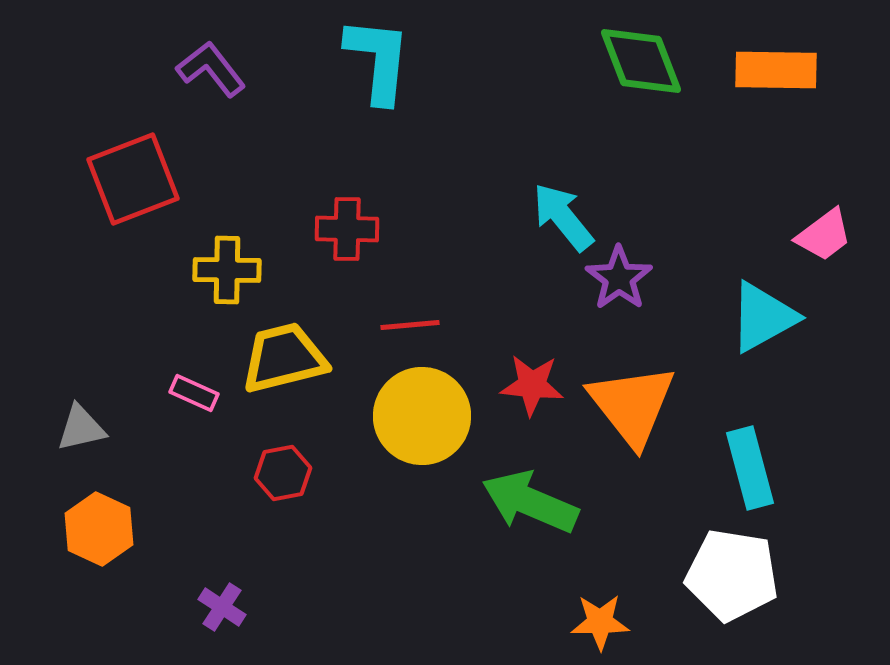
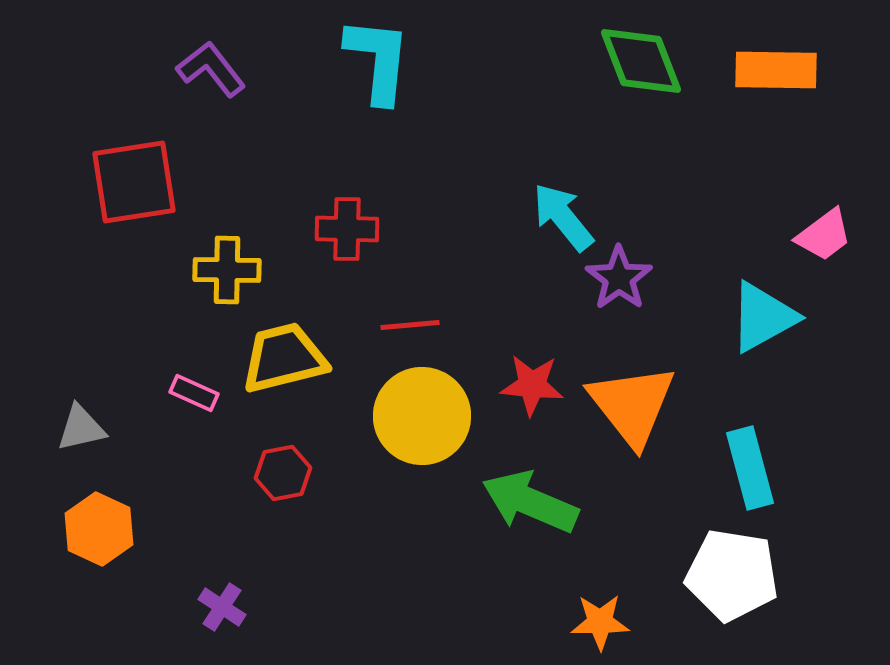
red square: moved 1 px right, 3 px down; rotated 12 degrees clockwise
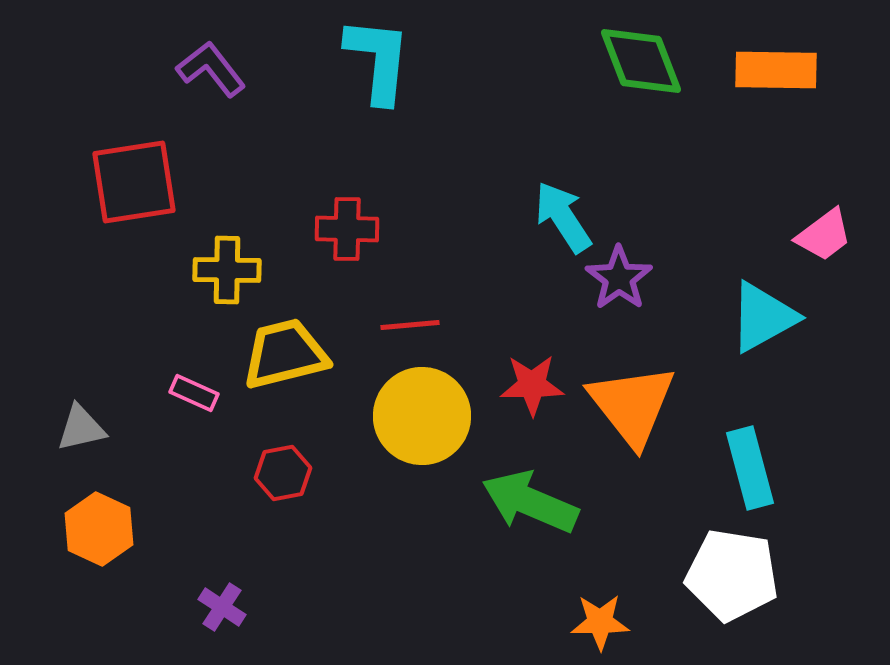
cyan arrow: rotated 6 degrees clockwise
yellow trapezoid: moved 1 px right, 4 px up
red star: rotated 6 degrees counterclockwise
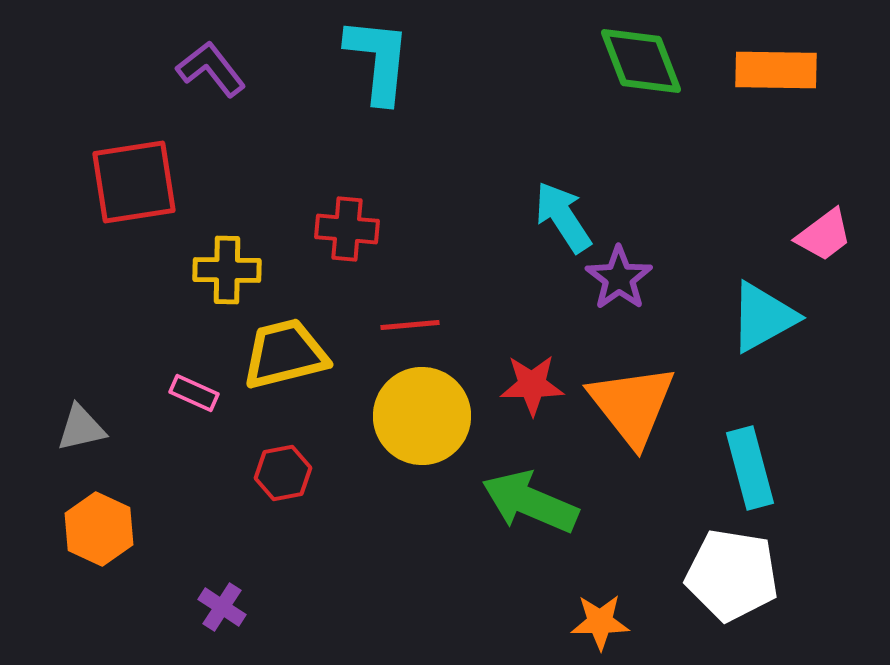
red cross: rotated 4 degrees clockwise
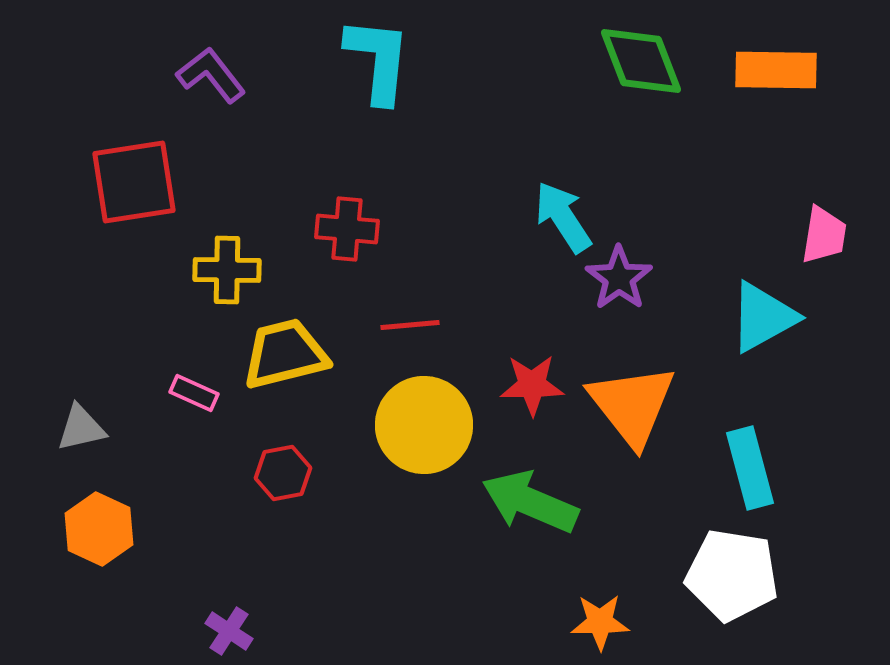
purple L-shape: moved 6 px down
pink trapezoid: rotated 44 degrees counterclockwise
yellow circle: moved 2 px right, 9 px down
purple cross: moved 7 px right, 24 px down
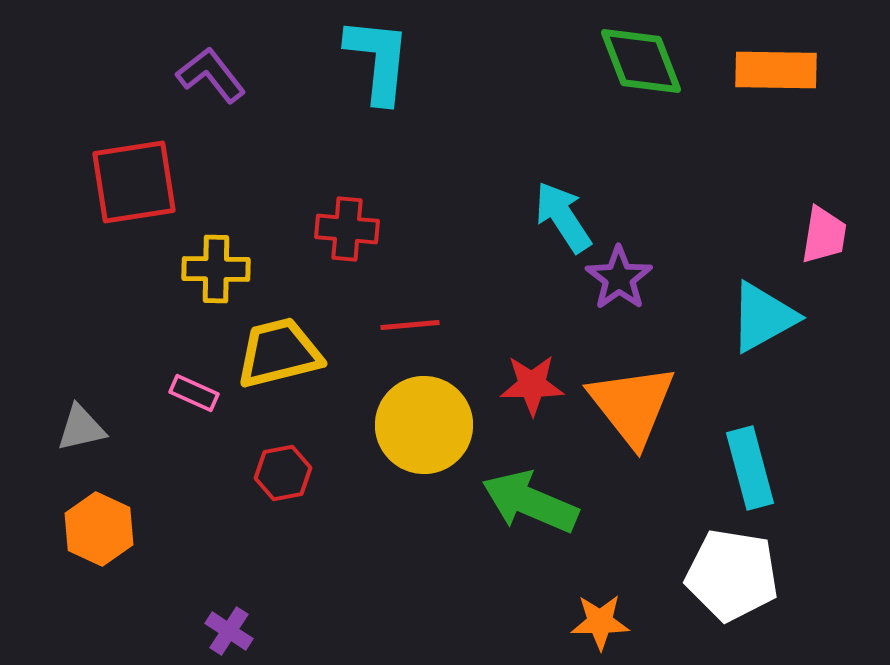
yellow cross: moved 11 px left, 1 px up
yellow trapezoid: moved 6 px left, 1 px up
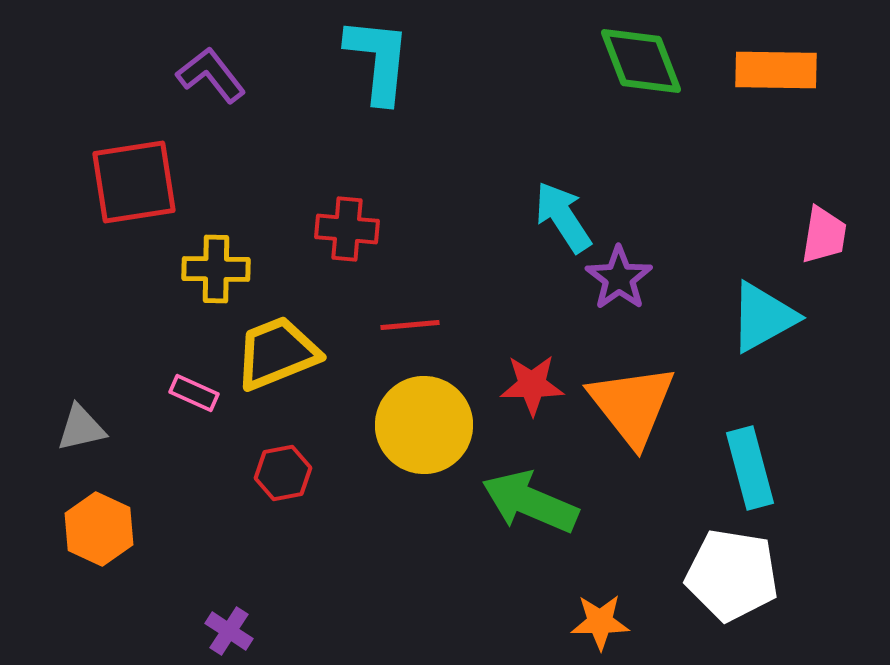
yellow trapezoid: moved 2 px left; rotated 8 degrees counterclockwise
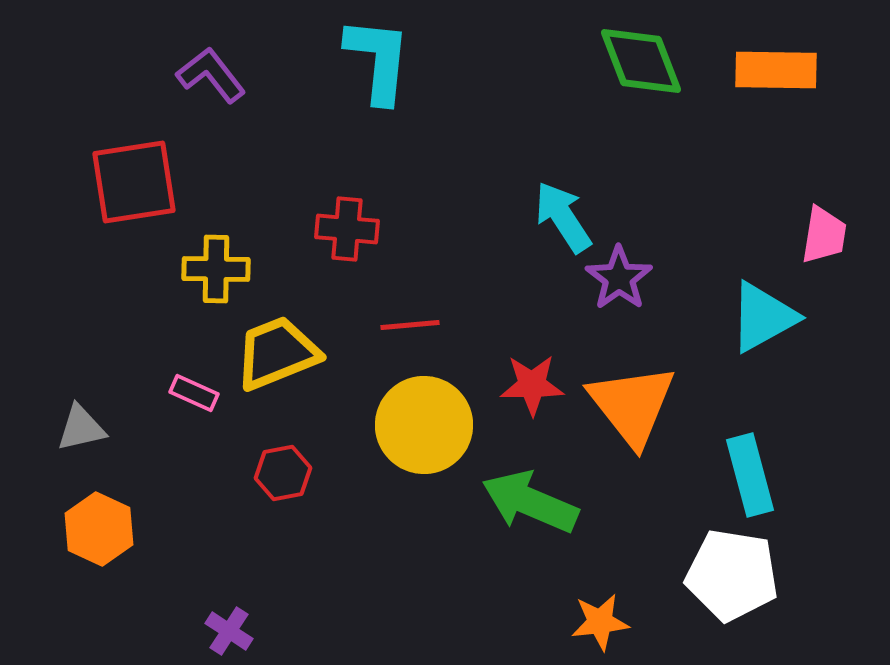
cyan rectangle: moved 7 px down
orange star: rotated 6 degrees counterclockwise
